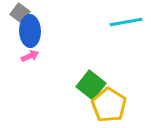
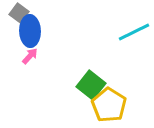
gray square: moved 1 px left
cyan line: moved 8 px right, 10 px down; rotated 16 degrees counterclockwise
pink arrow: rotated 24 degrees counterclockwise
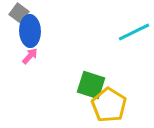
green square: rotated 20 degrees counterclockwise
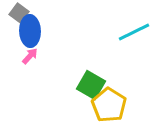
green square: rotated 12 degrees clockwise
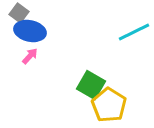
blue ellipse: rotated 76 degrees counterclockwise
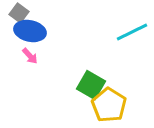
cyan line: moved 2 px left
pink arrow: rotated 96 degrees clockwise
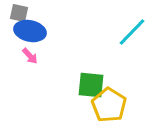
gray square: rotated 24 degrees counterclockwise
cyan line: rotated 20 degrees counterclockwise
green square: rotated 24 degrees counterclockwise
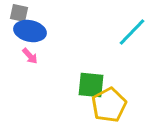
yellow pentagon: rotated 12 degrees clockwise
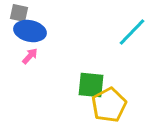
pink arrow: rotated 96 degrees counterclockwise
